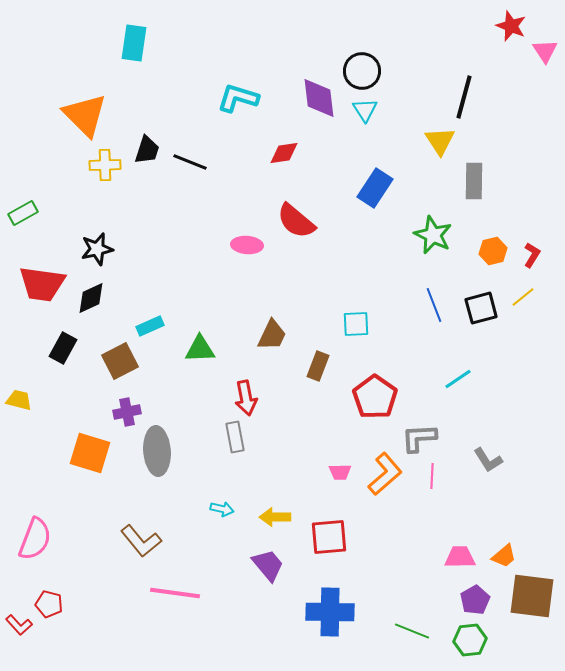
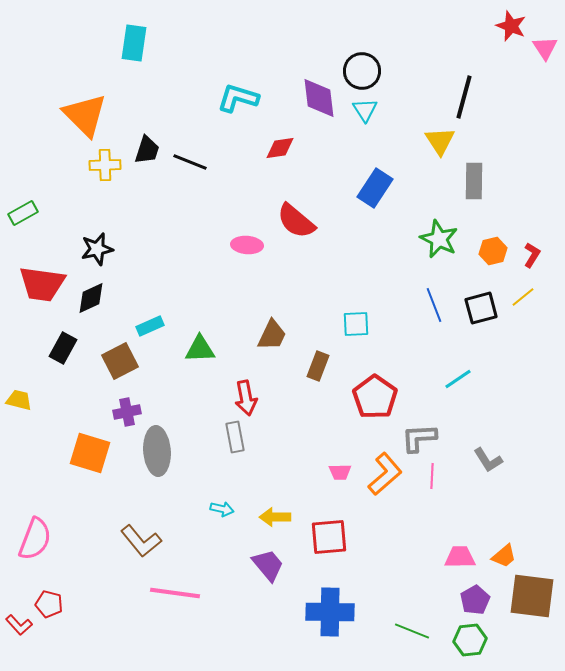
pink triangle at (545, 51): moved 3 px up
red diamond at (284, 153): moved 4 px left, 5 px up
green star at (433, 235): moved 6 px right, 4 px down
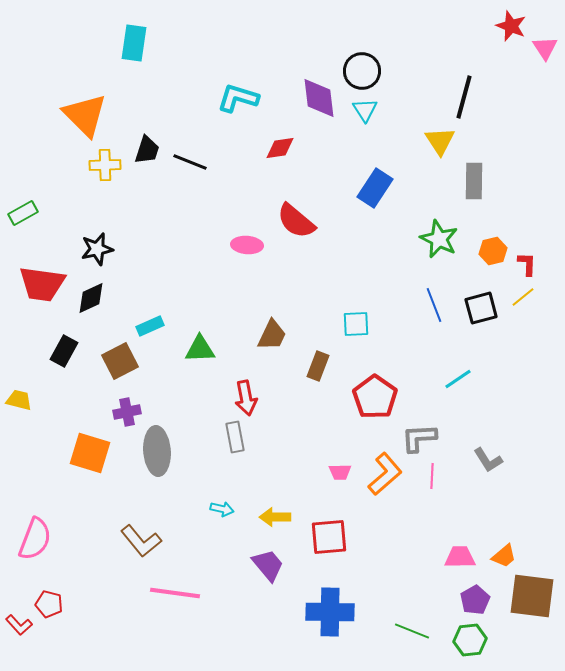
red L-shape at (532, 255): moved 5 px left, 9 px down; rotated 30 degrees counterclockwise
black rectangle at (63, 348): moved 1 px right, 3 px down
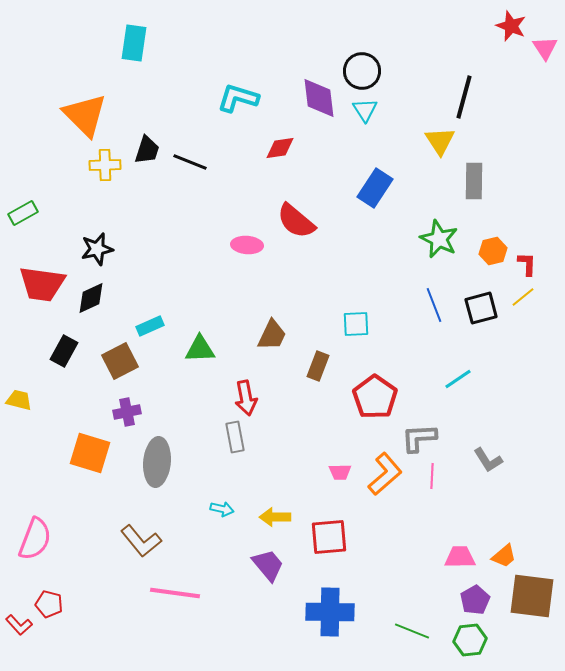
gray ellipse at (157, 451): moved 11 px down; rotated 9 degrees clockwise
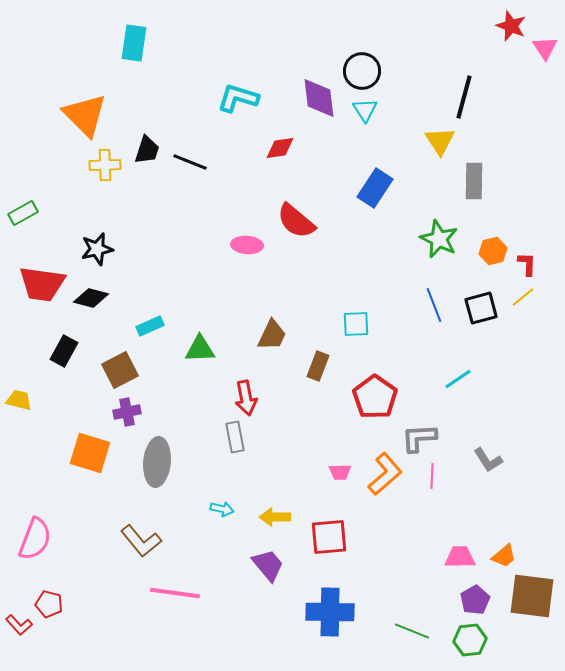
black diamond at (91, 298): rotated 40 degrees clockwise
brown square at (120, 361): moved 9 px down
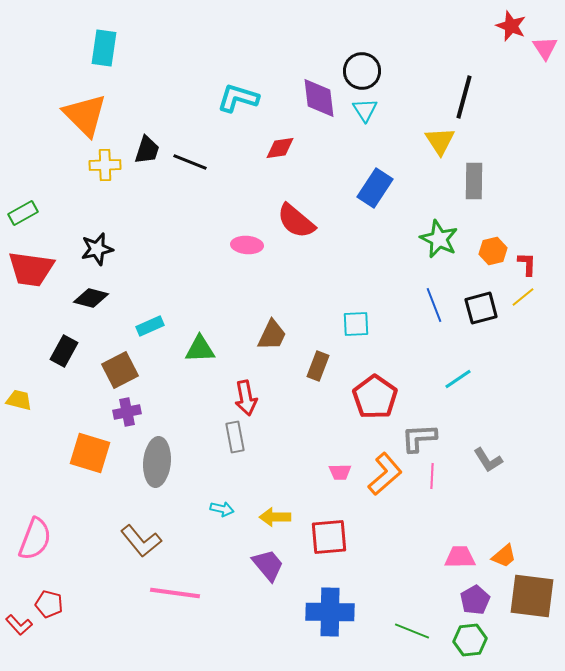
cyan rectangle at (134, 43): moved 30 px left, 5 px down
red trapezoid at (42, 284): moved 11 px left, 15 px up
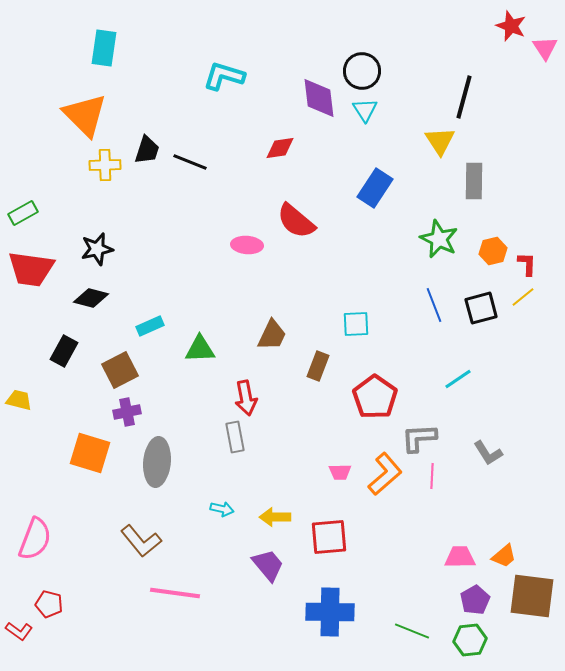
cyan L-shape at (238, 98): moved 14 px left, 22 px up
gray L-shape at (488, 460): moved 7 px up
red L-shape at (19, 625): moved 6 px down; rotated 12 degrees counterclockwise
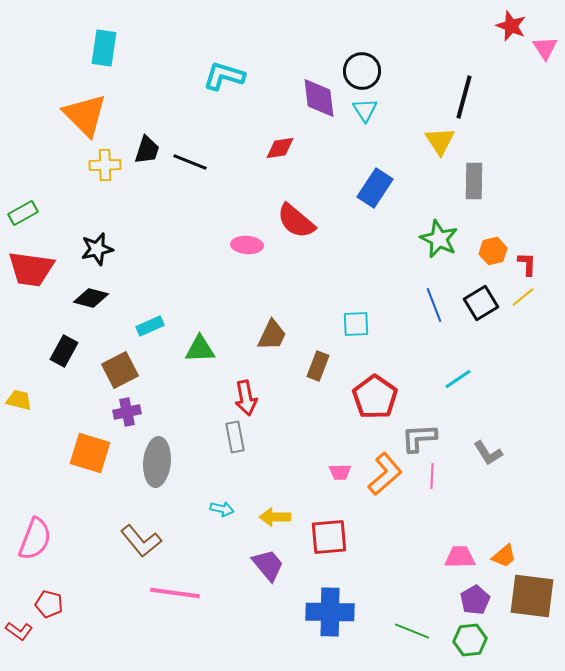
black square at (481, 308): moved 5 px up; rotated 16 degrees counterclockwise
